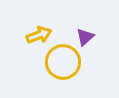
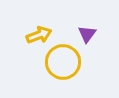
purple triangle: moved 2 px right, 3 px up; rotated 12 degrees counterclockwise
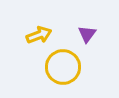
yellow circle: moved 5 px down
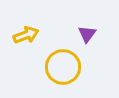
yellow arrow: moved 13 px left
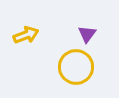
yellow circle: moved 13 px right
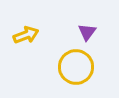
purple triangle: moved 2 px up
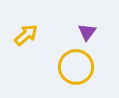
yellow arrow: rotated 20 degrees counterclockwise
